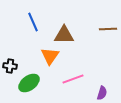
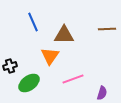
brown line: moved 1 px left
black cross: rotated 24 degrees counterclockwise
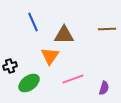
purple semicircle: moved 2 px right, 5 px up
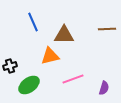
orange triangle: rotated 42 degrees clockwise
green ellipse: moved 2 px down
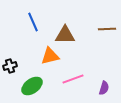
brown triangle: moved 1 px right
green ellipse: moved 3 px right, 1 px down
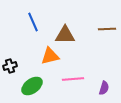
pink line: rotated 15 degrees clockwise
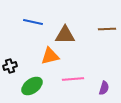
blue line: rotated 54 degrees counterclockwise
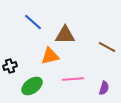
blue line: rotated 30 degrees clockwise
brown line: moved 18 px down; rotated 30 degrees clockwise
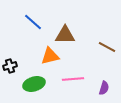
green ellipse: moved 2 px right, 2 px up; rotated 20 degrees clockwise
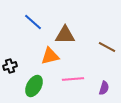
green ellipse: moved 2 px down; rotated 45 degrees counterclockwise
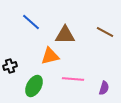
blue line: moved 2 px left
brown line: moved 2 px left, 15 px up
pink line: rotated 10 degrees clockwise
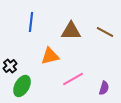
blue line: rotated 54 degrees clockwise
brown triangle: moved 6 px right, 4 px up
black cross: rotated 24 degrees counterclockwise
pink line: rotated 35 degrees counterclockwise
green ellipse: moved 12 px left
